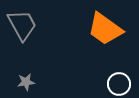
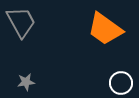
gray trapezoid: moved 1 px left, 3 px up
white circle: moved 2 px right, 1 px up
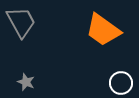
orange trapezoid: moved 2 px left, 1 px down
gray star: rotated 30 degrees clockwise
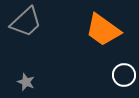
gray trapezoid: moved 5 px right; rotated 76 degrees clockwise
white circle: moved 3 px right, 8 px up
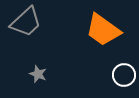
gray star: moved 12 px right, 8 px up
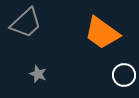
gray trapezoid: moved 1 px down
orange trapezoid: moved 1 px left, 3 px down
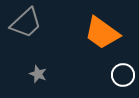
white circle: moved 1 px left
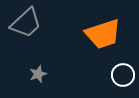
orange trapezoid: moved 1 px right, 1 px down; rotated 54 degrees counterclockwise
gray star: rotated 30 degrees clockwise
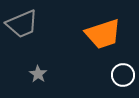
gray trapezoid: moved 4 px left, 1 px down; rotated 20 degrees clockwise
gray star: rotated 18 degrees counterclockwise
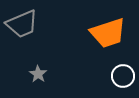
orange trapezoid: moved 5 px right, 1 px up
white circle: moved 1 px down
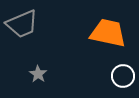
orange trapezoid: rotated 150 degrees counterclockwise
